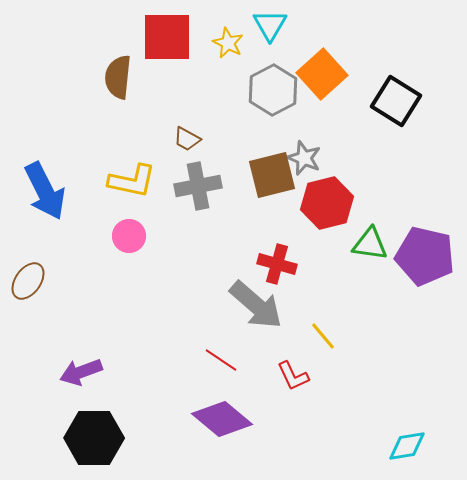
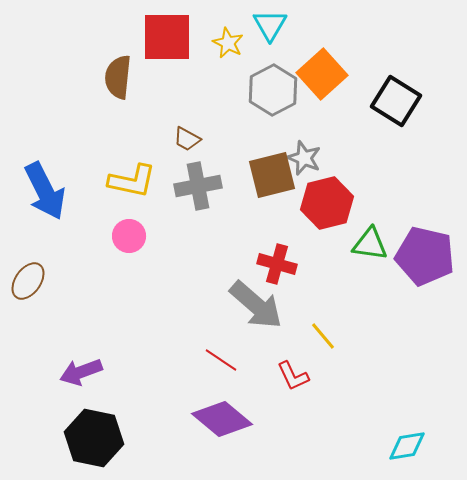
black hexagon: rotated 12 degrees clockwise
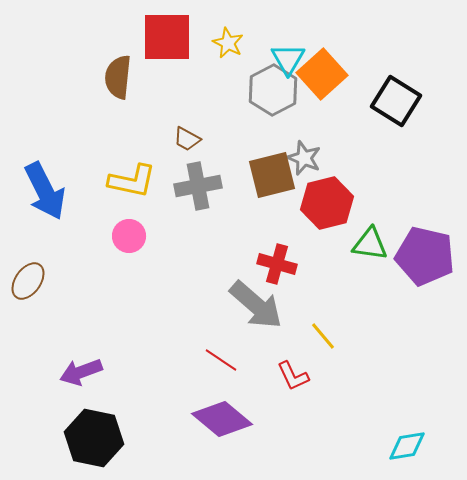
cyan triangle: moved 18 px right, 34 px down
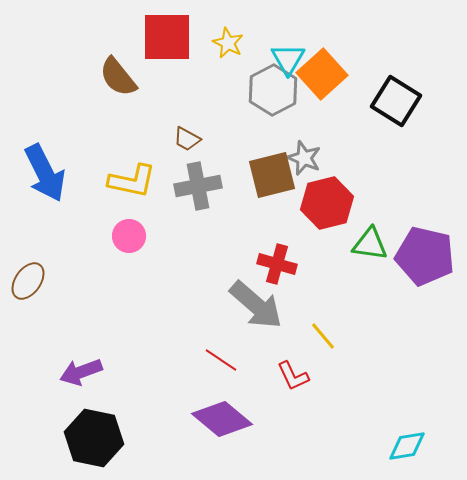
brown semicircle: rotated 45 degrees counterclockwise
blue arrow: moved 18 px up
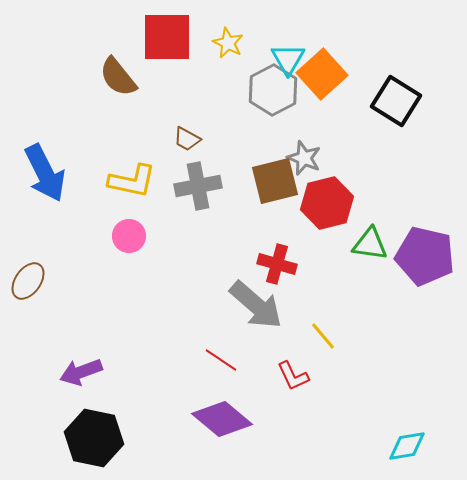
brown square: moved 3 px right, 6 px down
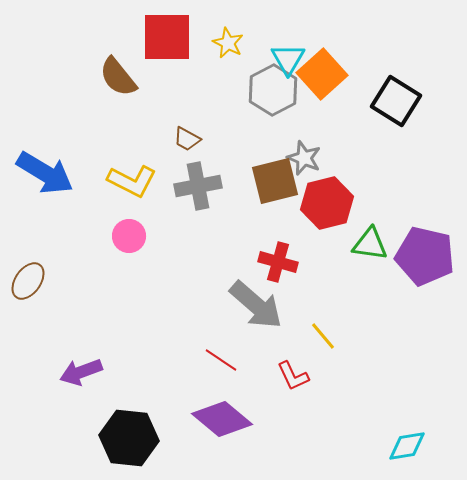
blue arrow: rotated 32 degrees counterclockwise
yellow L-shape: rotated 15 degrees clockwise
red cross: moved 1 px right, 2 px up
black hexagon: moved 35 px right; rotated 6 degrees counterclockwise
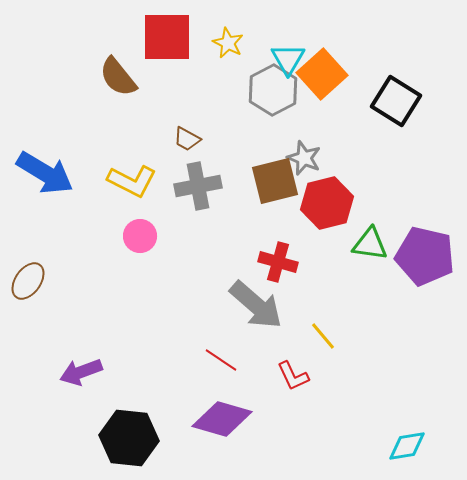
pink circle: moved 11 px right
purple diamond: rotated 24 degrees counterclockwise
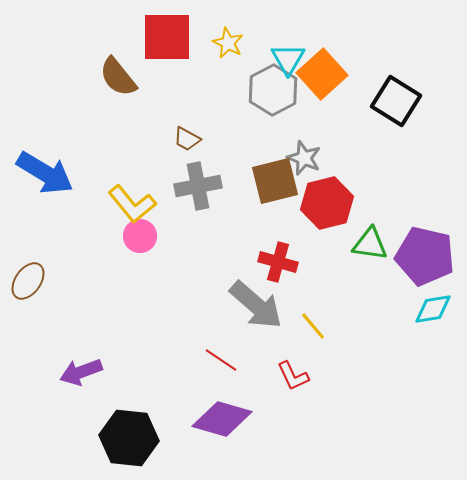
yellow L-shape: moved 23 px down; rotated 24 degrees clockwise
yellow line: moved 10 px left, 10 px up
cyan diamond: moved 26 px right, 137 px up
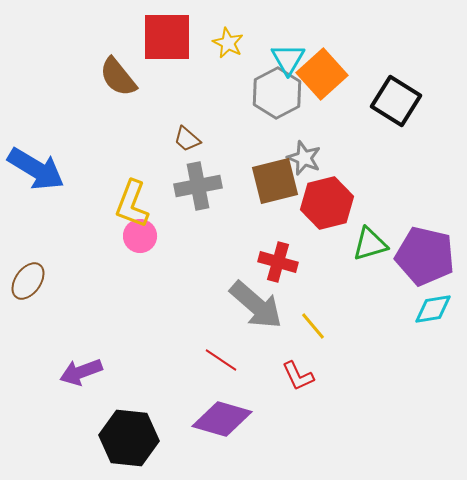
gray hexagon: moved 4 px right, 3 px down
brown trapezoid: rotated 12 degrees clockwise
blue arrow: moved 9 px left, 4 px up
yellow L-shape: rotated 60 degrees clockwise
green triangle: rotated 24 degrees counterclockwise
red L-shape: moved 5 px right
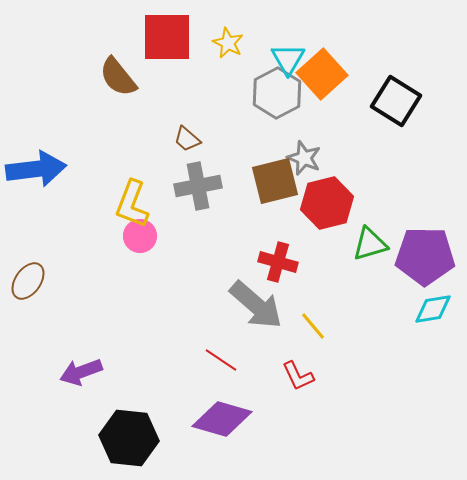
blue arrow: rotated 38 degrees counterclockwise
purple pentagon: rotated 12 degrees counterclockwise
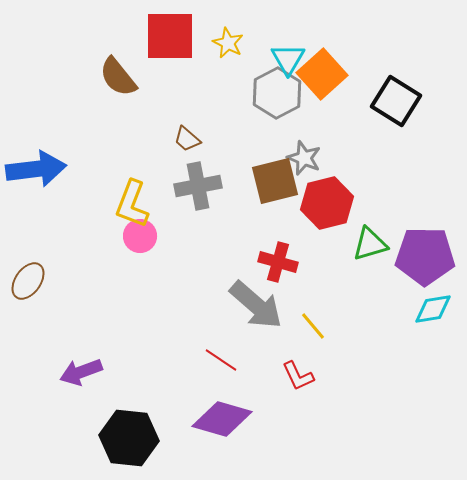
red square: moved 3 px right, 1 px up
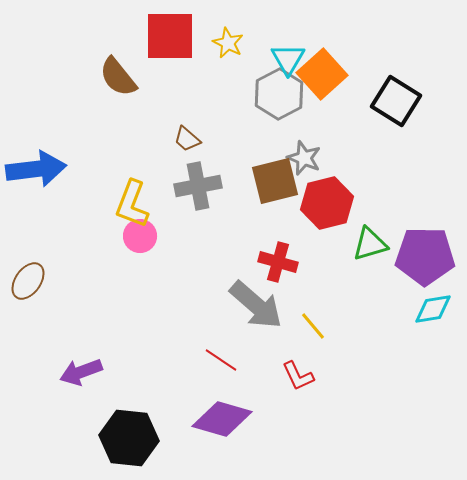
gray hexagon: moved 2 px right, 1 px down
